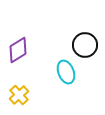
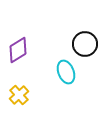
black circle: moved 1 px up
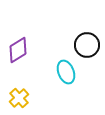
black circle: moved 2 px right, 1 px down
yellow cross: moved 3 px down
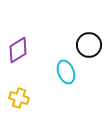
black circle: moved 2 px right
yellow cross: rotated 30 degrees counterclockwise
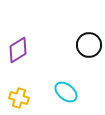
cyan ellipse: moved 20 px down; rotated 30 degrees counterclockwise
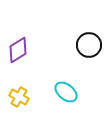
yellow cross: moved 1 px up; rotated 12 degrees clockwise
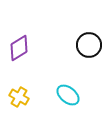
purple diamond: moved 1 px right, 2 px up
cyan ellipse: moved 2 px right, 3 px down
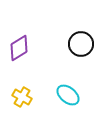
black circle: moved 8 px left, 1 px up
yellow cross: moved 3 px right
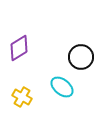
black circle: moved 13 px down
cyan ellipse: moved 6 px left, 8 px up
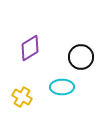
purple diamond: moved 11 px right
cyan ellipse: rotated 40 degrees counterclockwise
